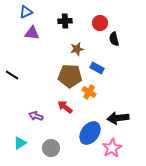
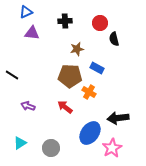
purple arrow: moved 8 px left, 10 px up
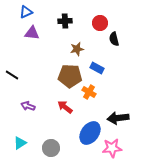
pink star: rotated 24 degrees clockwise
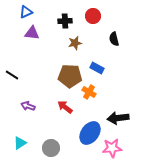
red circle: moved 7 px left, 7 px up
brown star: moved 2 px left, 6 px up
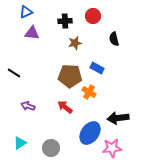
black line: moved 2 px right, 2 px up
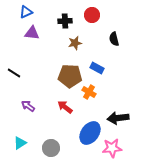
red circle: moved 1 px left, 1 px up
purple arrow: rotated 16 degrees clockwise
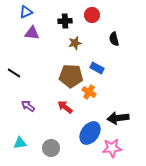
brown pentagon: moved 1 px right
cyan triangle: rotated 24 degrees clockwise
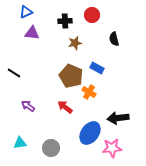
brown pentagon: rotated 20 degrees clockwise
